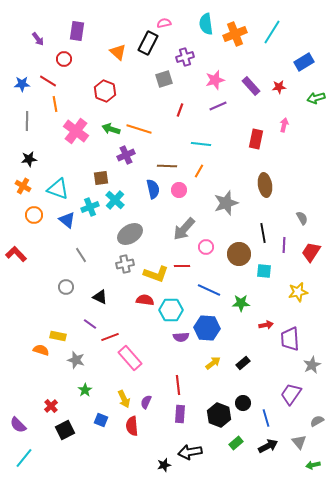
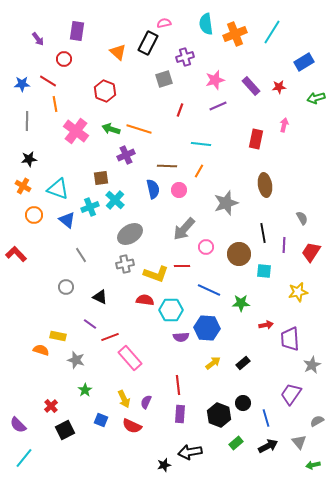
red semicircle at (132, 426): rotated 60 degrees counterclockwise
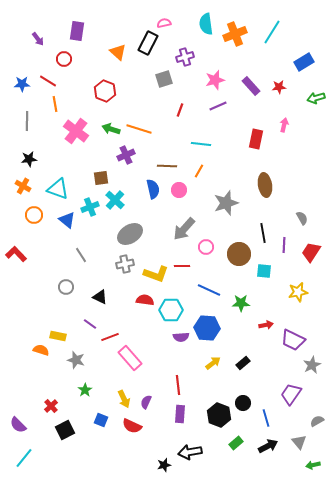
purple trapezoid at (290, 339): moved 3 px right, 1 px down; rotated 60 degrees counterclockwise
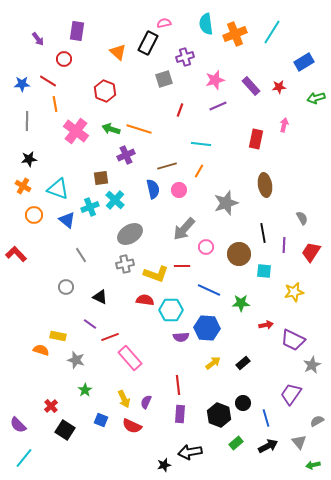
brown line at (167, 166): rotated 18 degrees counterclockwise
yellow star at (298, 292): moved 4 px left
black square at (65, 430): rotated 30 degrees counterclockwise
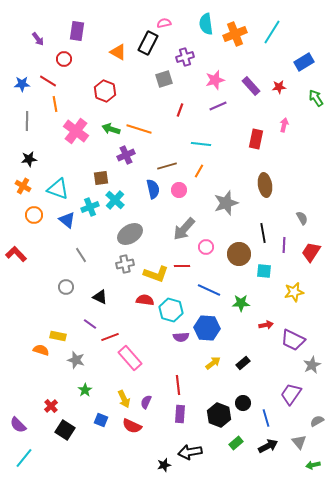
orange triangle at (118, 52): rotated 12 degrees counterclockwise
green arrow at (316, 98): rotated 72 degrees clockwise
cyan hexagon at (171, 310): rotated 15 degrees clockwise
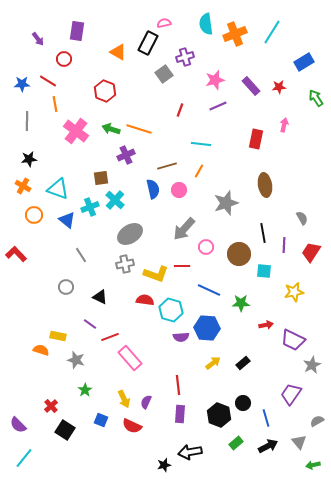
gray square at (164, 79): moved 5 px up; rotated 18 degrees counterclockwise
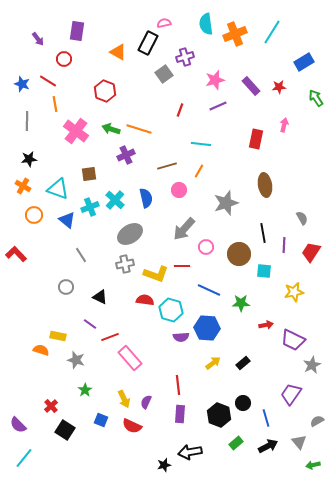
blue star at (22, 84): rotated 21 degrees clockwise
brown square at (101, 178): moved 12 px left, 4 px up
blue semicircle at (153, 189): moved 7 px left, 9 px down
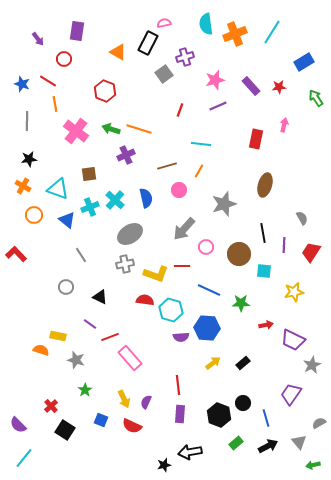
brown ellipse at (265, 185): rotated 25 degrees clockwise
gray star at (226, 203): moved 2 px left, 1 px down
gray semicircle at (317, 421): moved 2 px right, 2 px down
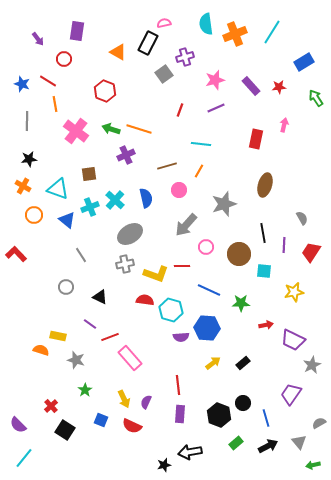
purple line at (218, 106): moved 2 px left, 2 px down
gray arrow at (184, 229): moved 2 px right, 4 px up
